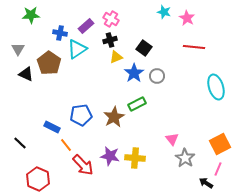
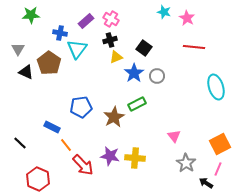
purple rectangle: moved 5 px up
cyan triangle: rotated 20 degrees counterclockwise
black triangle: moved 2 px up
blue pentagon: moved 8 px up
pink triangle: moved 2 px right, 3 px up
gray star: moved 1 px right, 5 px down
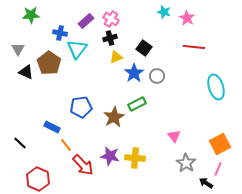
black cross: moved 2 px up
